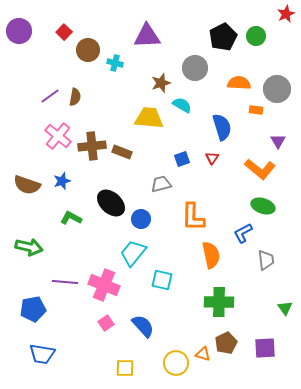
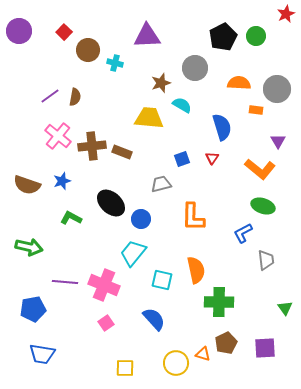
orange semicircle at (211, 255): moved 15 px left, 15 px down
blue semicircle at (143, 326): moved 11 px right, 7 px up
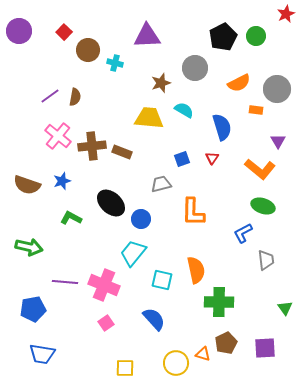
orange semicircle at (239, 83): rotated 150 degrees clockwise
cyan semicircle at (182, 105): moved 2 px right, 5 px down
orange L-shape at (193, 217): moved 5 px up
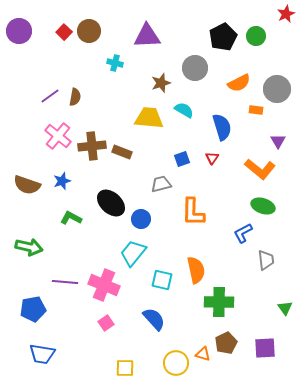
brown circle at (88, 50): moved 1 px right, 19 px up
